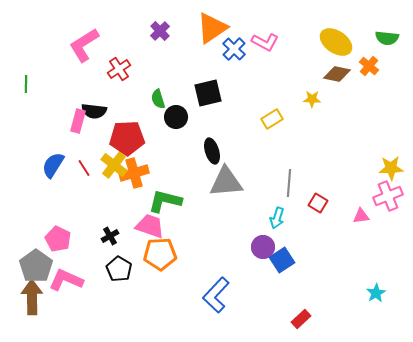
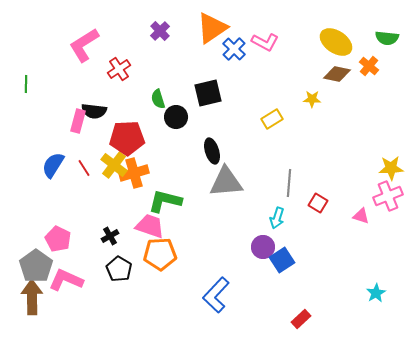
pink triangle at (361, 216): rotated 24 degrees clockwise
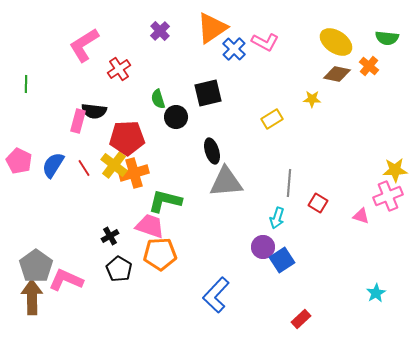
yellow star at (391, 168): moved 4 px right, 2 px down
pink pentagon at (58, 239): moved 39 px left, 78 px up
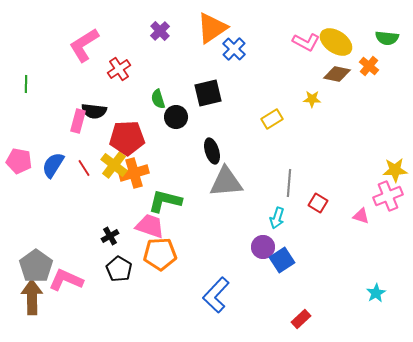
pink L-shape at (265, 42): moved 41 px right
pink pentagon at (19, 161): rotated 15 degrees counterclockwise
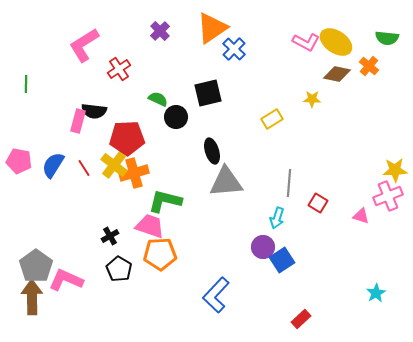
green semicircle at (158, 99): rotated 132 degrees clockwise
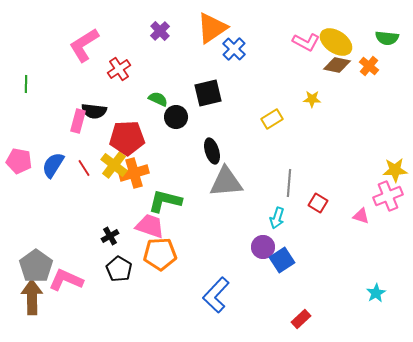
brown diamond at (337, 74): moved 9 px up
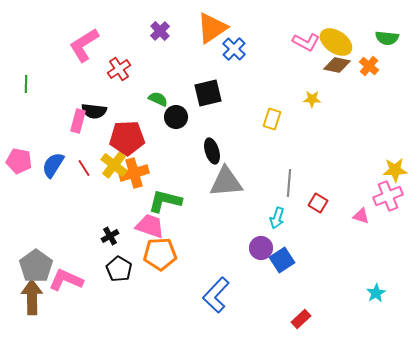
yellow rectangle at (272, 119): rotated 40 degrees counterclockwise
purple circle at (263, 247): moved 2 px left, 1 px down
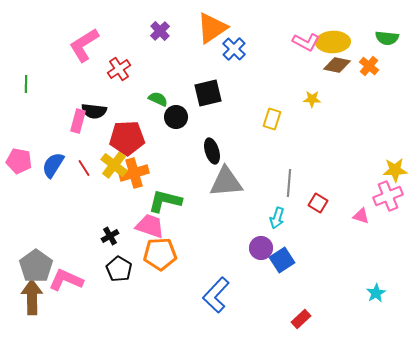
yellow ellipse at (336, 42): moved 3 px left; rotated 36 degrees counterclockwise
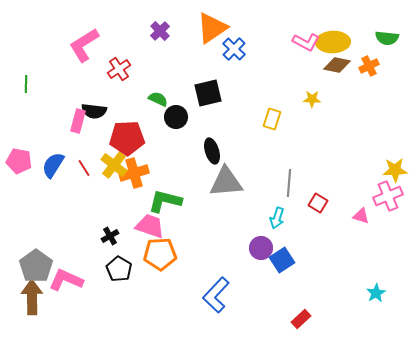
orange cross at (369, 66): rotated 24 degrees clockwise
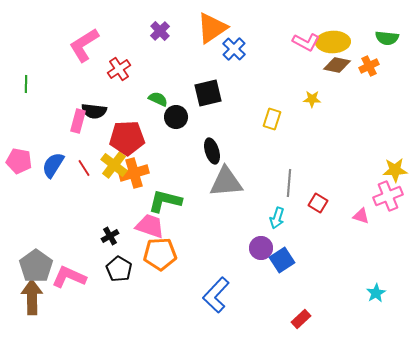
pink L-shape at (66, 280): moved 3 px right, 3 px up
